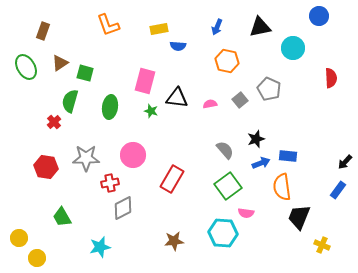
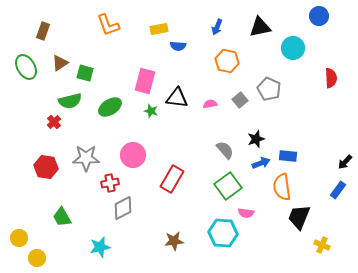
green semicircle at (70, 101): rotated 120 degrees counterclockwise
green ellipse at (110, 107): rotated 50 degrees clockwise
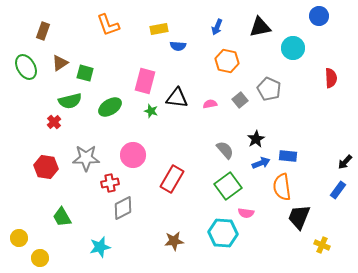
black star at (256, 139): rotated 12 degrees counterclockwise
yellow circle at (37, 258): moved 3 px right
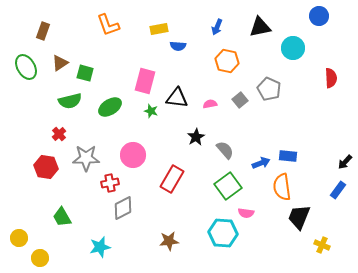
red cross at (54, 122): moved 5 px right, 12 px down
black star at (256, 139): moved 60 px left, 2 px up
brown star at (174, 241): moved 5 px left
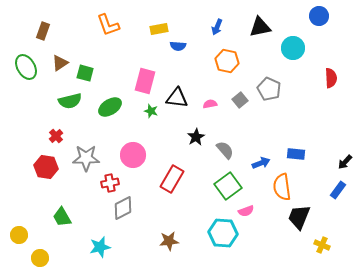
red cross at (59, 134): moved 3 px left, 2 px down
blue rectangle at (288, 156): moved 8 px right, 2 px up
pink semicircle at (246, 213): moved 2 px up; rotated 28 degrees counterclockwise
yellow circle at (19, 238): moved 3 px up
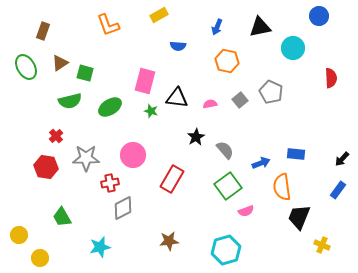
yellow rectangle at (159, 29): moved 14 px up; rotated 18 degrees counterclockwise
gray pentagon at (269, 89): moved 2 px right, 3 px down
black arrow at (345, 162): moved 3 px left, 3 px up
cyan hexagon at (223, 233): moved 3 px right, 17 px down; rotated 20 degrees counterclockwise
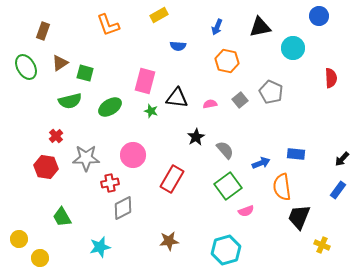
yellow circle at (19, 235): moved 4 px down
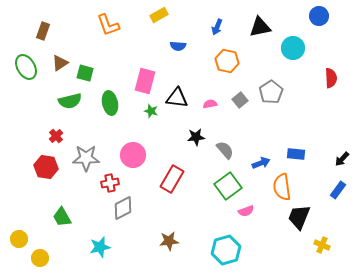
gray pentagon at (271, 92): rotated 15 degrees clockwise
green ellipse at (110, 107): moved 4 px up; rotated 70 degrees counterclockwise
black star at (196, 137): rotated 24 degrees clockwise
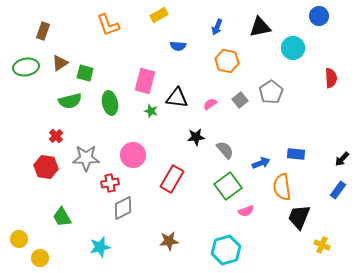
green ellipse at (26, 67): rotated 70 degrees counterclockwise
pink semicircle at (210, 104): rotated 24 degrees counterclockwise
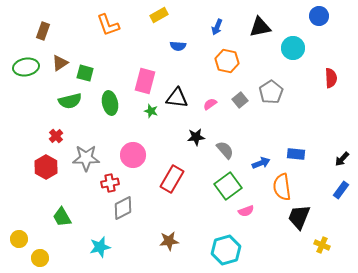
red hexagon at (46, 167): rotated 20 degrees clockwise
blue rectangle at (338, 190): moved 3 px right
